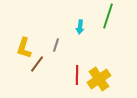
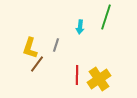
green line: moved 2 px left, 1 px down
yellow L-shape: moved 6 px right
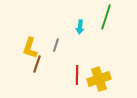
brown line: rotated 18 degrees counterclockwise
yellow cross: rotated 15 degrees clockwise
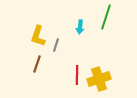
yellow L-shape: moved 8 px right, 12 px up
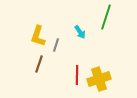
cyan arrow: moved 5 px down; rotated 40 degrees counterclockwise
brown line: moved 2 px right
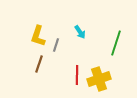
green line: moved 10 px right, 26 px down
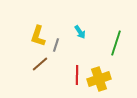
brown line: moved 1 px right; rotated 30 degrees clockwise
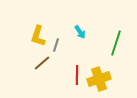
brown line: moved 2 px right, 1 px up
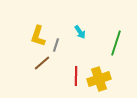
red line: moved 1 px left, 1 px down
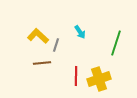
yellow L-shape: rotated 115 degrees clockwise
brown line: rotated 36 degrees clockwise
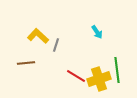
cyan arrow: moved 17 px right
green line: moved 1 px right, 27 px down; rotated 25 degrees counterclockwise
brown line: moved 16 px left
red line: rotated 60 degrees counterclockwise
